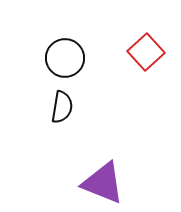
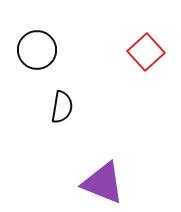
black circle: moved 28 px left, 8 px up
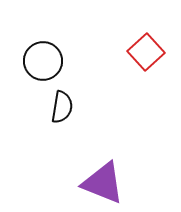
black circle: moved 6 px right, 11 px down
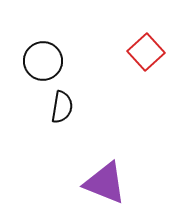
purple triangle: moved 2 px right
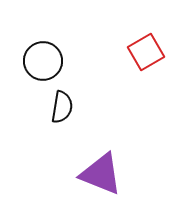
red square: rotated 12 degrees clockwise
purple triangle: moved 4 px left, 9 px up
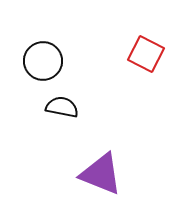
red square: moved 2 px down; rotated 33 degrees counterclockwise
black semicircle: rotated 88 degrees counterclockwise
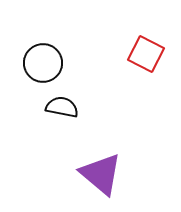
black circle: moved 2 px down
purple triangle: rotated 18 degrees clockwise
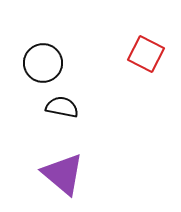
purple triangle: moved 38 px left
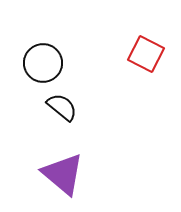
black semicircle: rotated 28 degrees clockwise
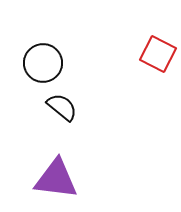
red square: moved 12 px right
purple triangle: moved 7 px left, 5 px down; rotated 33 degrees counterclockwise
